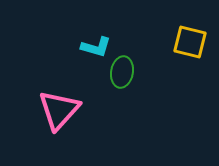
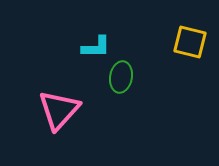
cyan L-shape: rotated 16 degrees counterclockwise
green ellipse: moved 1 px left, 5 px down
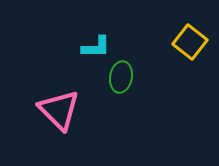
yellow square: rotated 24 degrees clockwise
pink triangle: rotated 27 degrees counterclockwise
